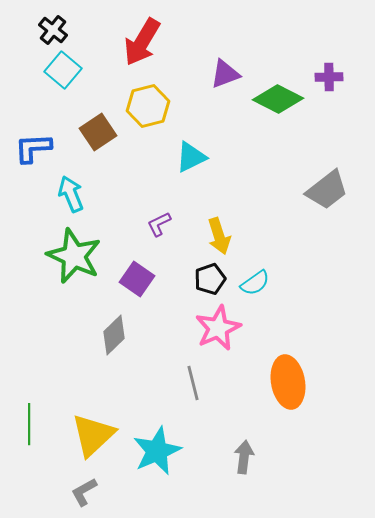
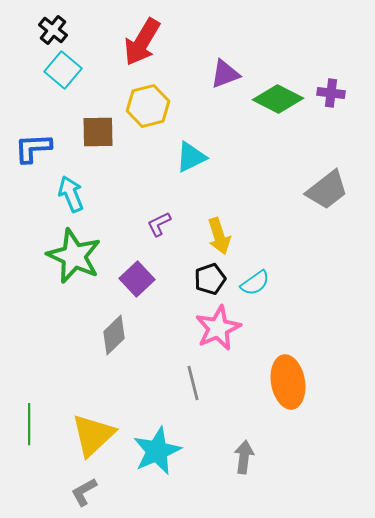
purple cross: moved 2 px right, 16 px down; rotated 8 degrees clockwise
brown square: rotated 33 degrees clockwise
purple square: rotated 12 degrees clockwise
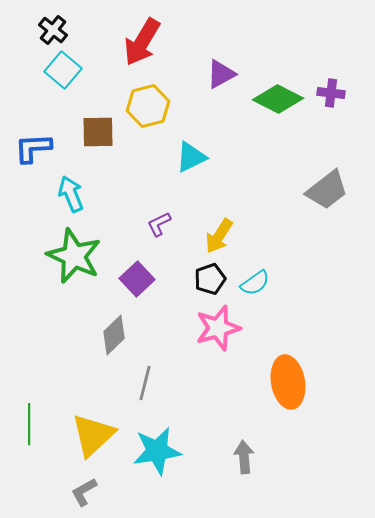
purple triangle: moved 4 px left; rotated 8 degrees counterclockwise
yellow arrow: rotated 51 degrees clockwise
pink star: rotated 9 degrees clockwise
gray line: moved 48 px left; rotated 28 degrees clockwise
cyan star: rotated 15 degrees clockwise
gray arrow: rotated 12 degrees counterclockwise
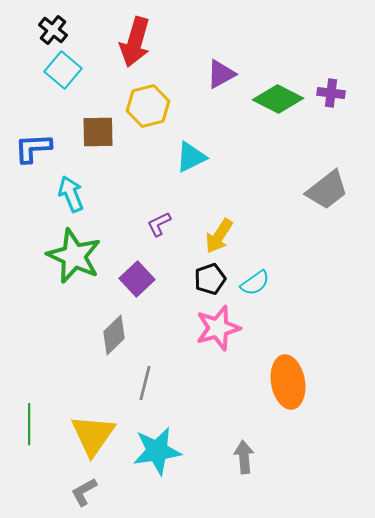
red arrow: moved 7 px left; rotated 15 degrees counterclockwise
yellow triangle: rotated 12 degrees counterclockwise
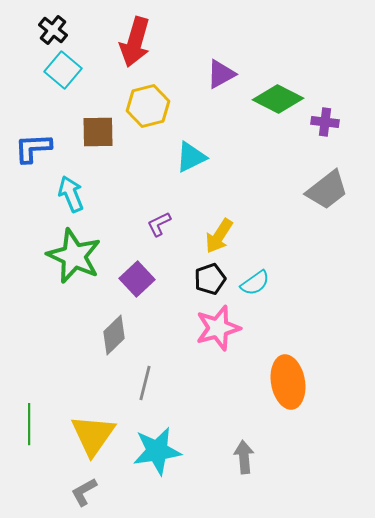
purple cross: moved 6 px left, 29 px down
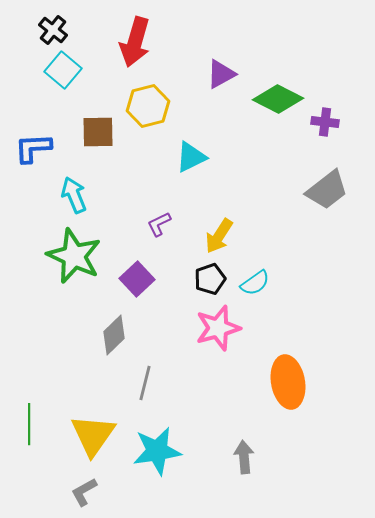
cyan arrow: moved 3 px right, 1 px down
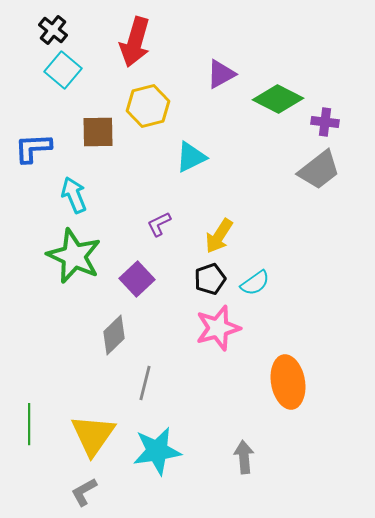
gray trapezoid: moved 8 px left, 20 px up
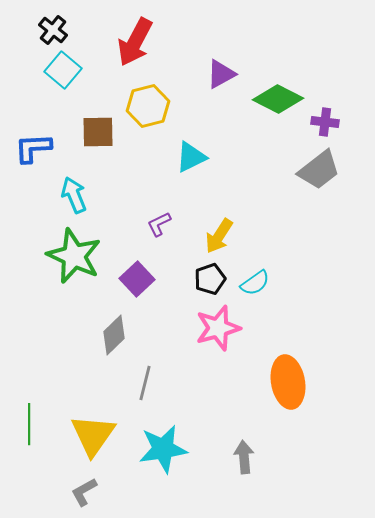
red arrow: rotated 12 degrees clockwise
cyan star: moved 6 px right, 2 px up
